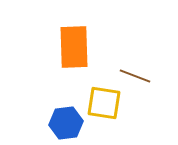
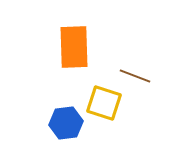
yellow square: rotated 9 degrees clockwise
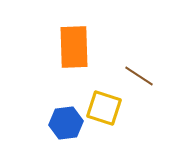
brown line: moved 4 px right; rotated 12 degrees clockwise
yellow square: moved 5 px down
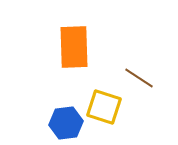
brown line: moved 2 px down
yellow square: moved 1 px up
